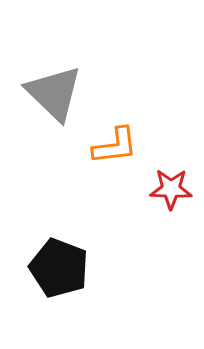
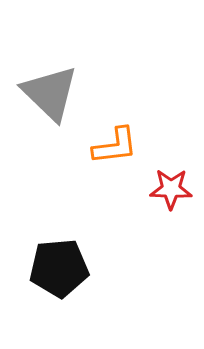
gray triangle: moved 4 px left
black pentagon: rotated 26 degrees counterclockwise
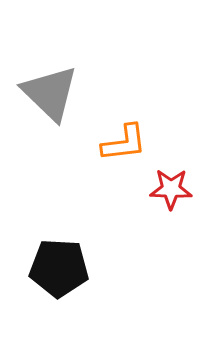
orange L-shape: moved 9 px right, 3 px up
black pentagon: rotated 8 degrees clockwise
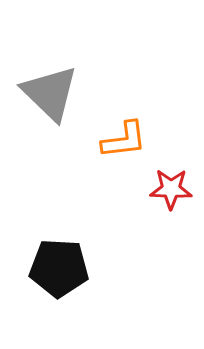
orange L-shape: moved 3 px up
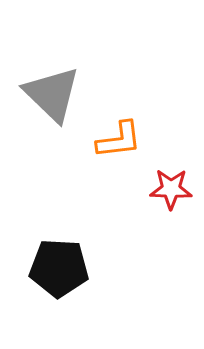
gray triangle: moved 2 px right, 1 px down
orange L-shape: moved 5 px left
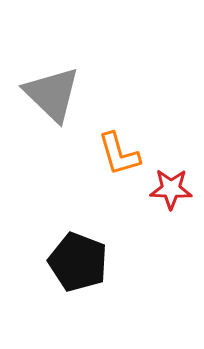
orange L-shape: moved 14 px down; rotated 81 degrees clockwise
black pentagon: moved 19 px right, 6 px up; rotated 18 degrees clockwise
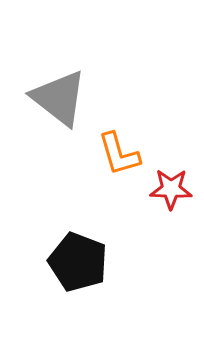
gray triangle: moved 7 px right, 4 px down; rotated 6 degrees counterclockwise
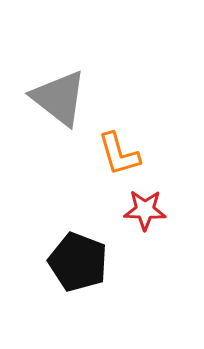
red star: moved 26 px left, 21 px down
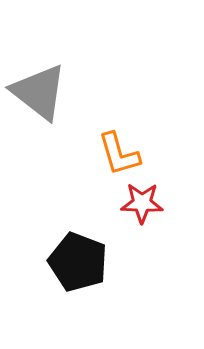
gray triangle: moved 20 px left, 6 px up
red star: moved 3 px left, 7 px up
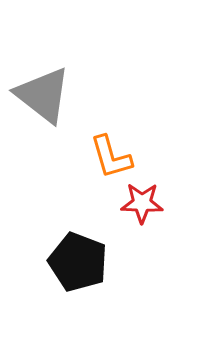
gray triangle: moved 4 px right, 3 px down
orange L-shape: moved 8 px left, 3 px down
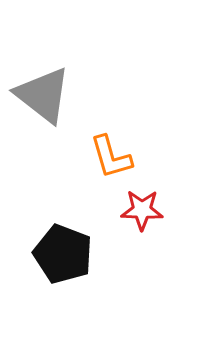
red star: moved 7 px down
black pentagon: moved 15 px left, 8 px up
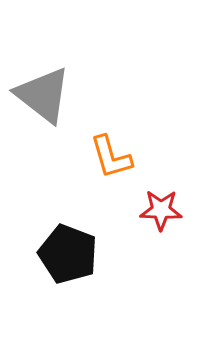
red star: moved 19 px right
black pentagon: moved 5 px right
